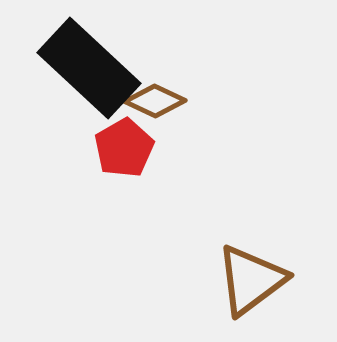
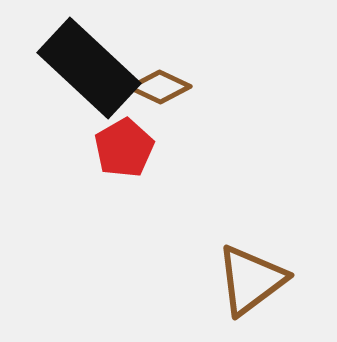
brown diamond: moved 5 px right, 14 px up
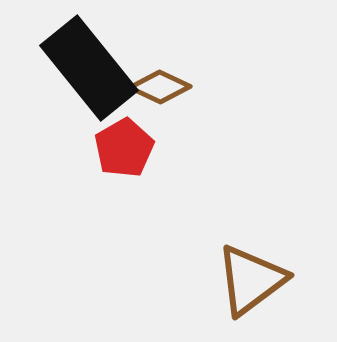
black rectangle: rotated 8 degrees clockwise
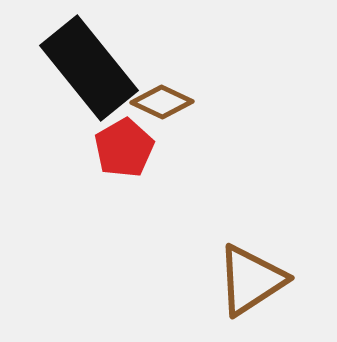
brown diamond: moved 2 px right, 15 px down
brown triangle: rotated 4 degrees clockwise
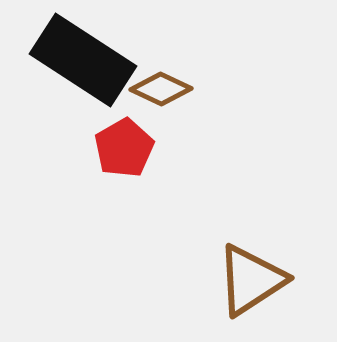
black rectangle: moved 6 px left, 8 px up; rotated 18 degrees counterclockwise
brown diamond: moved 1 px left, 13 px up
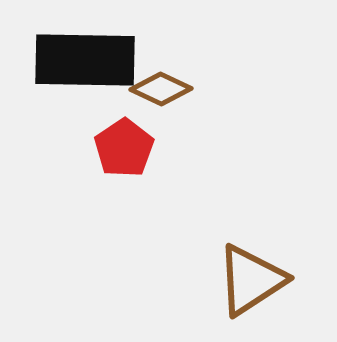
black rectangle: moved 2 px right; rotated 32 degrees counterclockwise
red pentagon: rotated 4 degrees counterclockwise
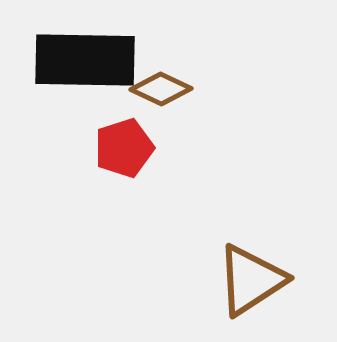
red pentagon: rotated 16 degrees clockwise
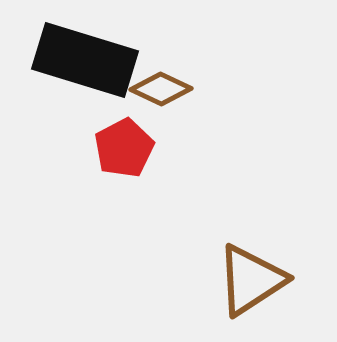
black rectangle: rotated 16 degrees clockwise
red pentagon: rotated 10 degrees counterclockwise
